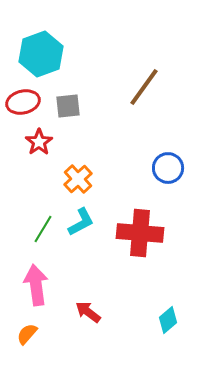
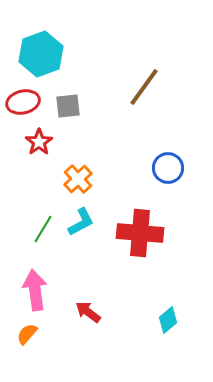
pink arrow: moved 1 px left, 5 px down
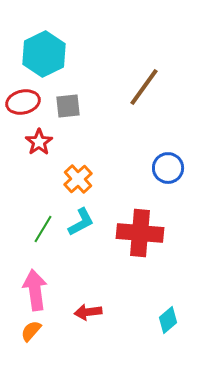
cyan hexagon: moved 3 px right; rotated 6 degrees counterclockwise
red arrow: rotated 44 degrees counterclockwise
orange semicircle: moved 4 px right, 3 px up
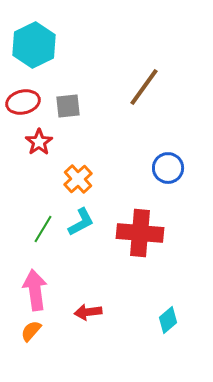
cyan hexagon: moved 10 px left, 9 px up
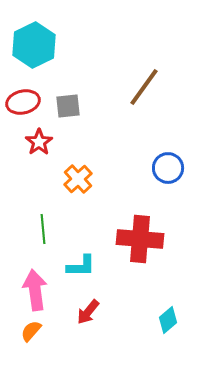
cyan L-shape: moved 44 px down; rotated 28 degrees clockwise
green line: rotated 36 degrees counterclockwise
red cross: moved 6 px down
red arrow: rotated 44 degrees counterclockwise
